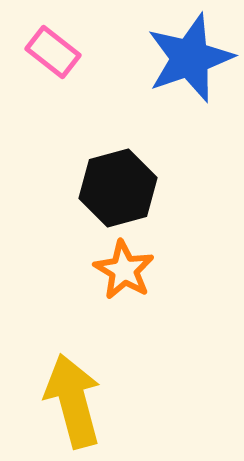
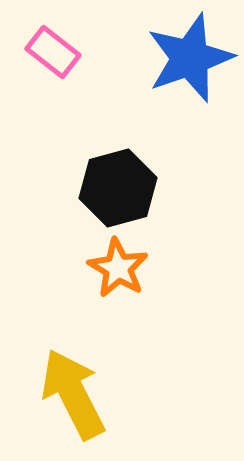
orange star: moved 6 px left, 2 px up
yellow arrow: moved 7 px up; rotated 12 degrees counterclockwise
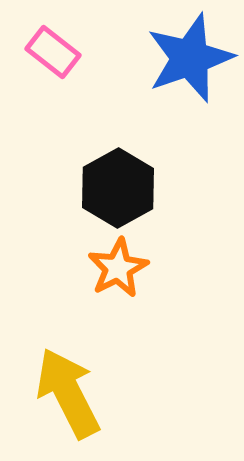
black hexagon: rotated 14 degrees counterclockwise
orange star: rotated 14 degrees clockwise
yellow arrow: moved 5 px left, 1 px up
